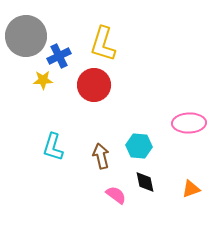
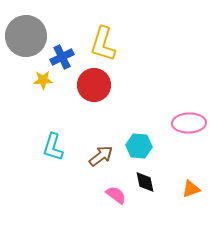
blue cross: moved 3 px right, 1 px down
brown arrow: rotated 65 degrees clockwise
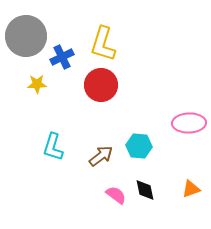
yellow star: moved 6 px left, 4 px down
red circle: moved 7 px right
black diamond: moved 8 px down
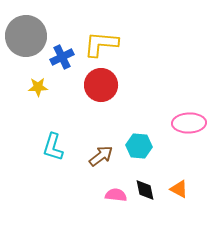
yellow L-shape: moved 2 px left; rotated 78 degrees clockwise
yellow star: moved 1 px right, 3 px down
orange triangle: moved 12 px left; rotated 48 degrees clockwise
pink semicircle: rotated 30 degrees counterclockwise
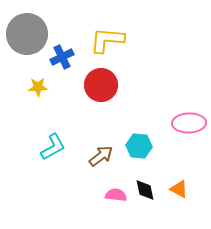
gray circle: moved 1 px right, 2 px up
yellow L-shape: moved 6 px right, 4 px up
cyan L-shape: rotated 136 degrees counterclockwise
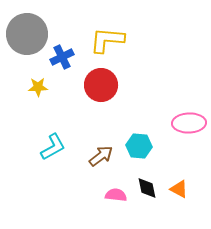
black diamond: moved 2 px right, 2 px up
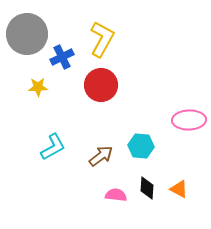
yellow L-shape: moved 5 px left, 1 px up; rotated 114 degrees clockwise
pink ellipse: moved 3 px up
cyan hexagon: moved 2 px right
black diamond: rotated 15 degrees clockwise
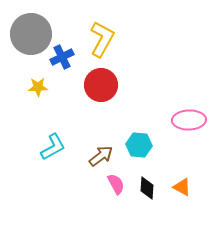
gray circle: moved 4 px right
cyan hexagon: moved 2 px left, 1 px up
orange triangle: moved 3 px right, 2 px up
pink semicircle: moved 11 px up; rotated 55 degrees clockwise
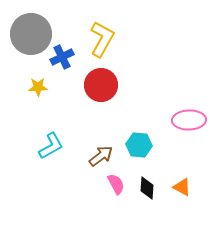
cyan L-shape: moved 2 px left, 1 px up
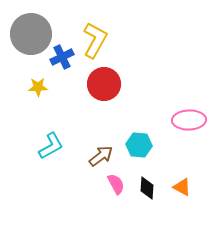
yellow L-shape: moved 7 px left, 1 px down
red circle: moved 3 px right, 1 px up
